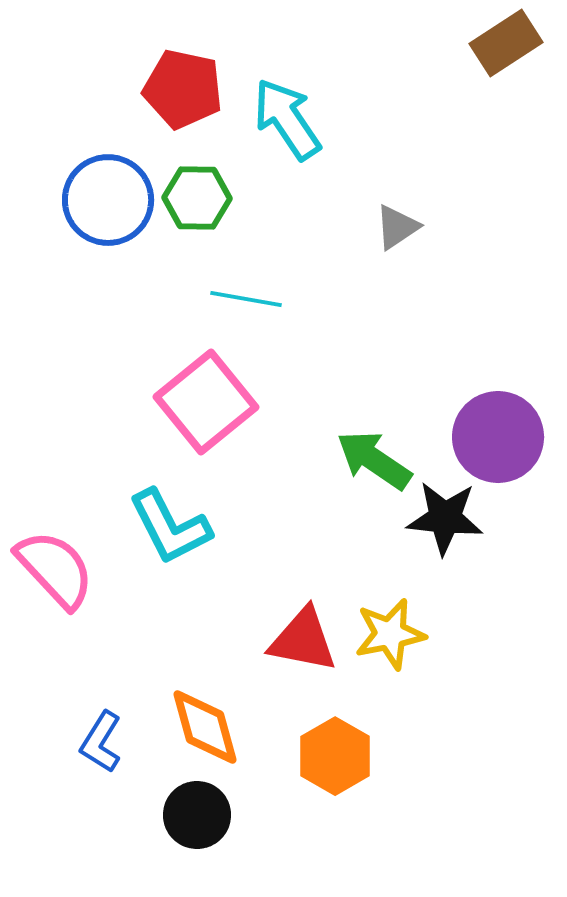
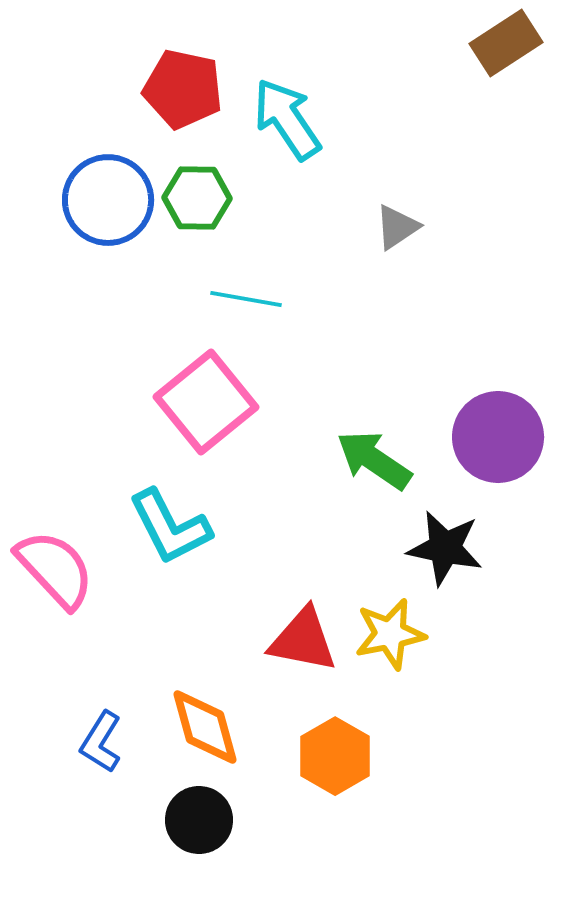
black star: moved 30 px down; rotated 6 degrees clockwise
black circle: moved 2 px right, 5 px down
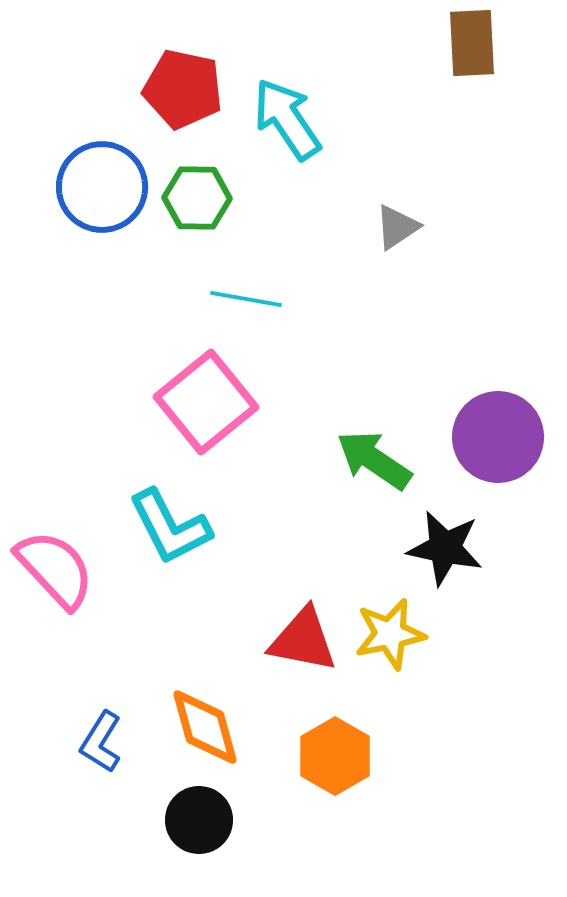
brown rectangle: moved 34 px left; rotated 60 degrees counterclockwise
blue circle: moved 6 px left, 13 px up
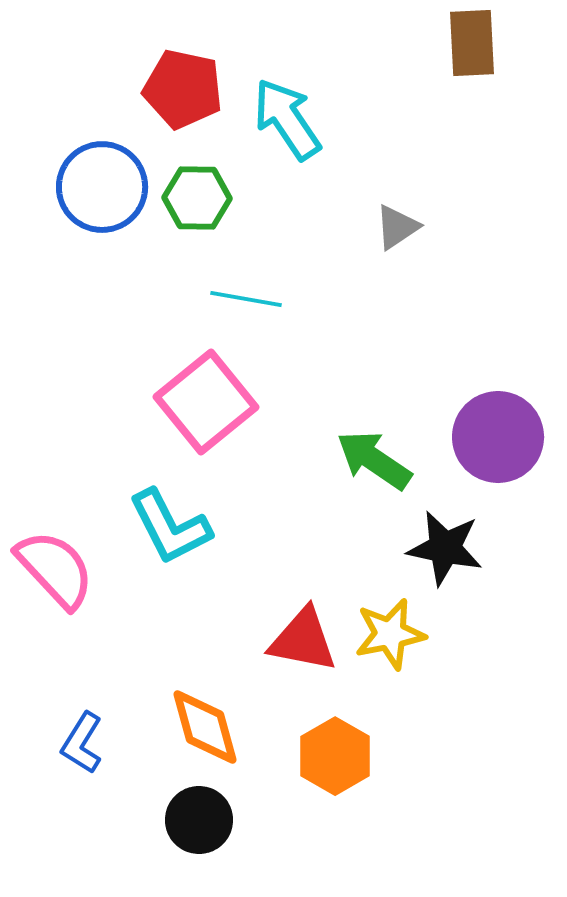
blue L-shape: moved 19 px left, 1 px down
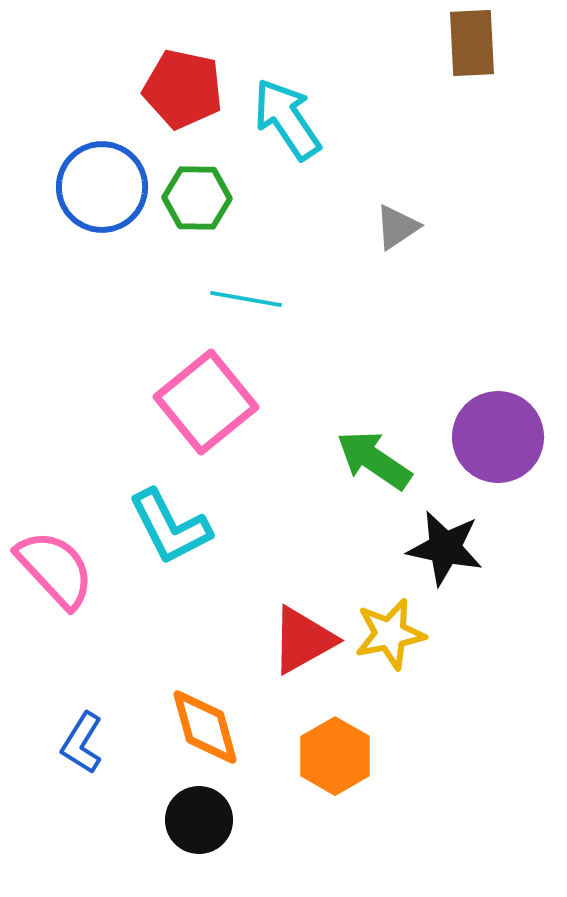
red triangle: rotated 40 degrees counterclockwise
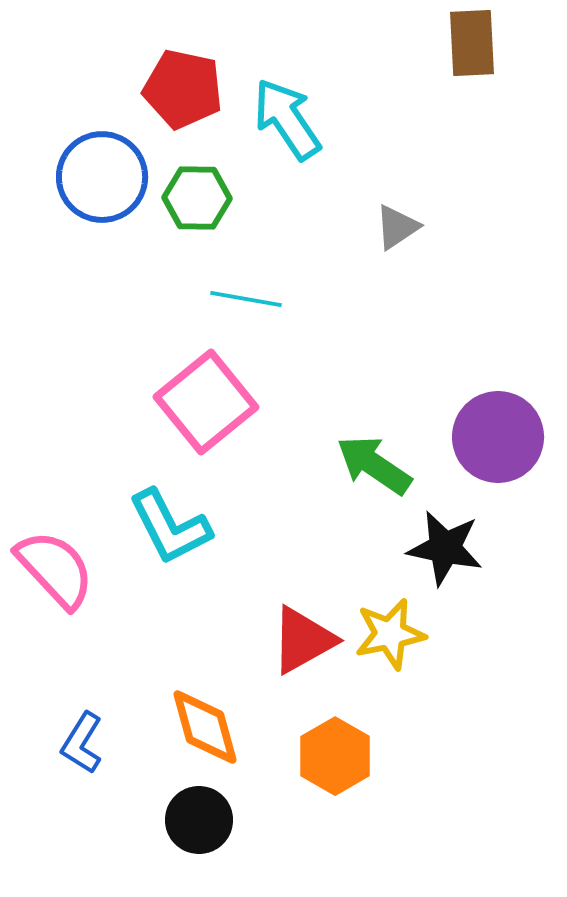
blue circle: moved 10 px up
green arrow: moved 5 px down
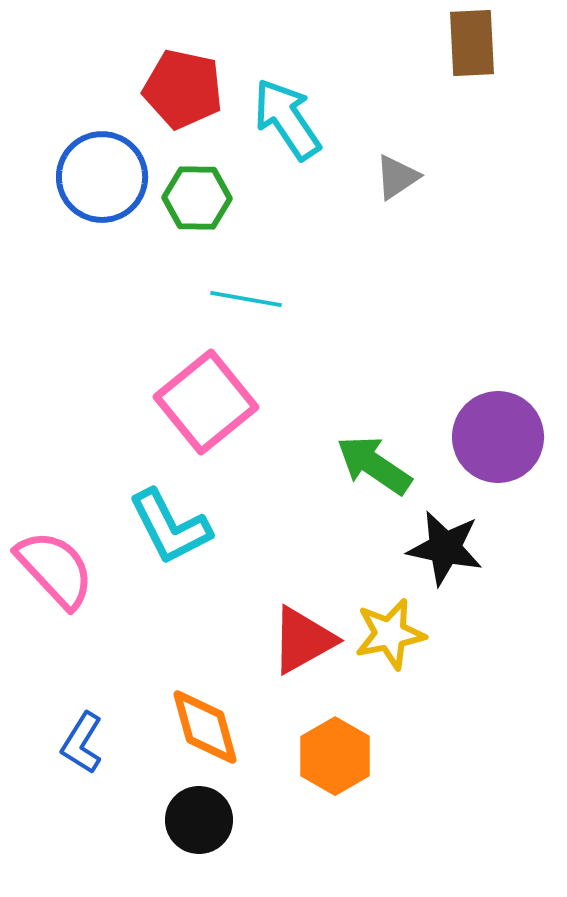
gray triangle: moved 50 px up
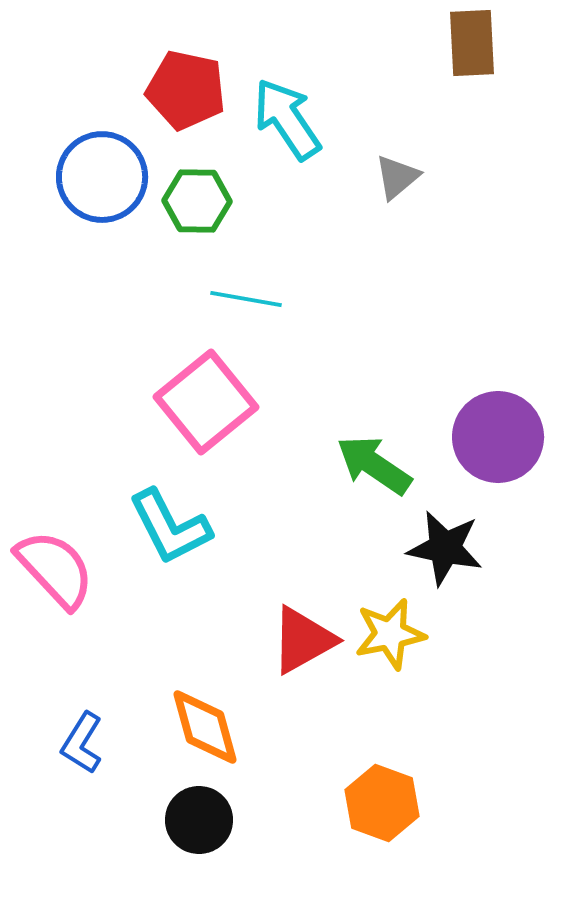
red pentagon: moved 3 px right, 1 px down
gray triangle: rotated 6 degrees counterclockwise
green hexagon: moved 3 px down
orange hexagon: moved 47 px right, 47 px down; rotated 10 degrees counterclockwise
